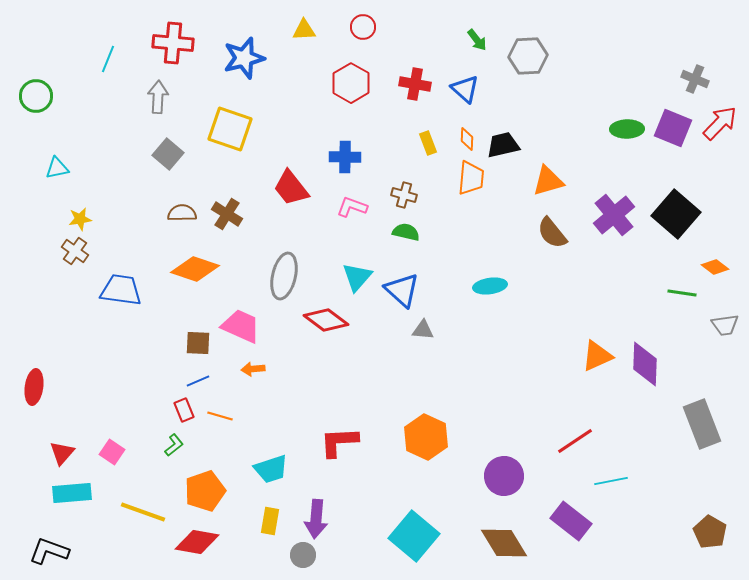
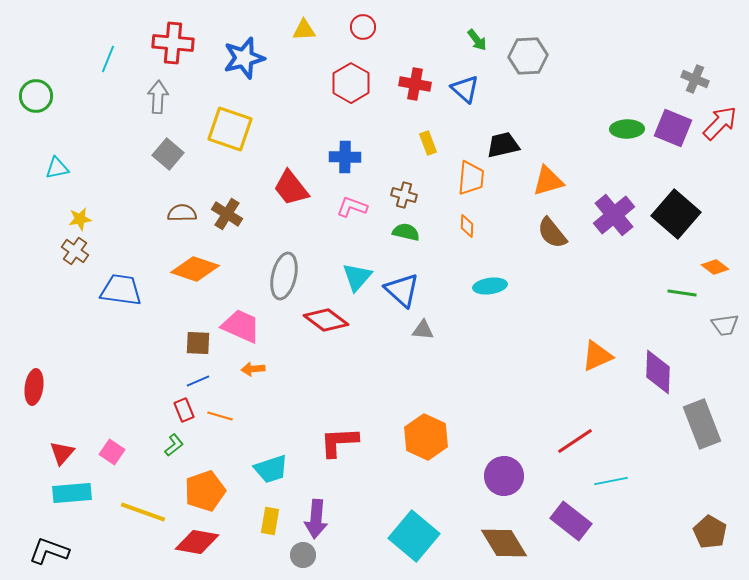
orange diamond at (467, 139): moved 87 px down
purple diamond at (645, 364): moved 13 px right, 8 px down
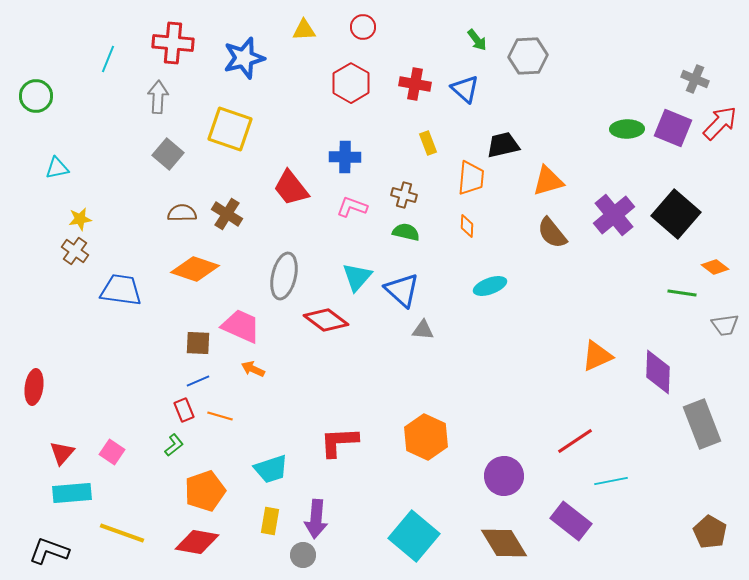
cyan ellipse at (490, 286): rotated 12 degrees counterclockwise
orange arrow at (253, 369): rotated 30 degrees clockwise
yellow line at (143, 512): moved 21 px left, 21 px down
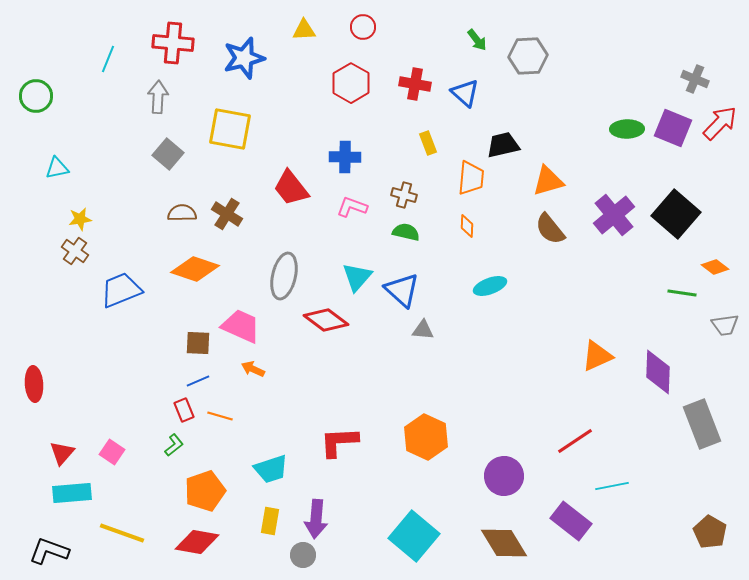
blue triangle at (465, 89): moved 4 px down
yellow square at (230, 129): rotated 9 degrees counterclockwise
brown semicircle at (552, 233): moved 2 px left, 4 px up
blue trapezoid at (121, 290): rotated 30 degrees counterclockwise
red ellipse at (34, 387): moved 3 px up; rotated 12 degrees counterclockwise
cyan line at (611, 481): moved 1 px right, 5 px down
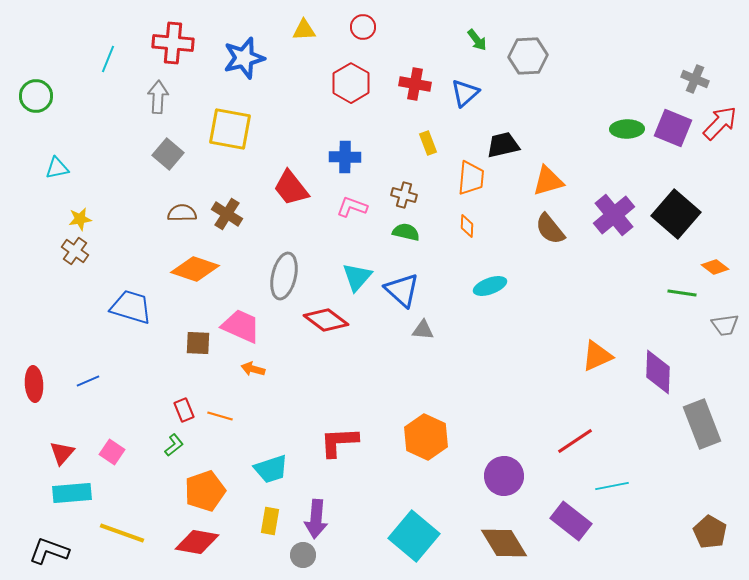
blue triangle at (465, 93): rotated 36 degrees clockwise
blue trapezoid at (121, 290): moved 10 px right, 17 px down; rotated 39 degrees clockwise
orange arrow at (253, 369): rotated 10 degrees counterclockwise
blue line at (198, 381): moved 110 px left
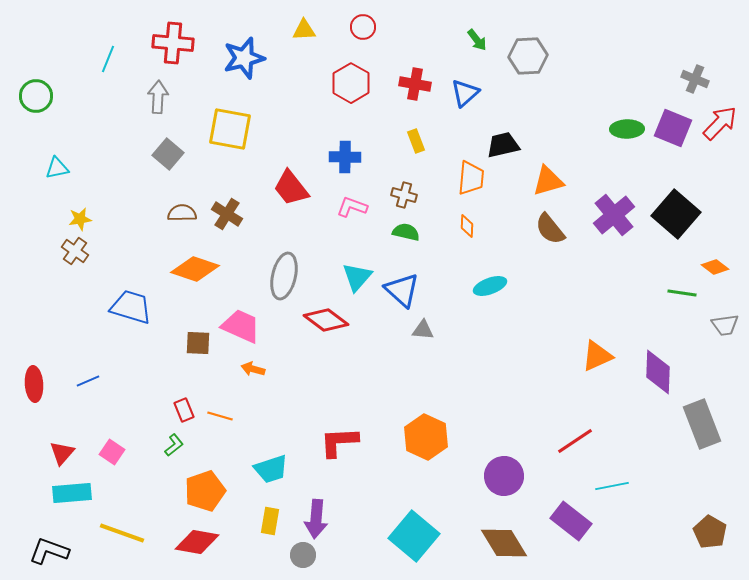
yellow rectangle at (428, 143): moved 12 px left, 2 px up
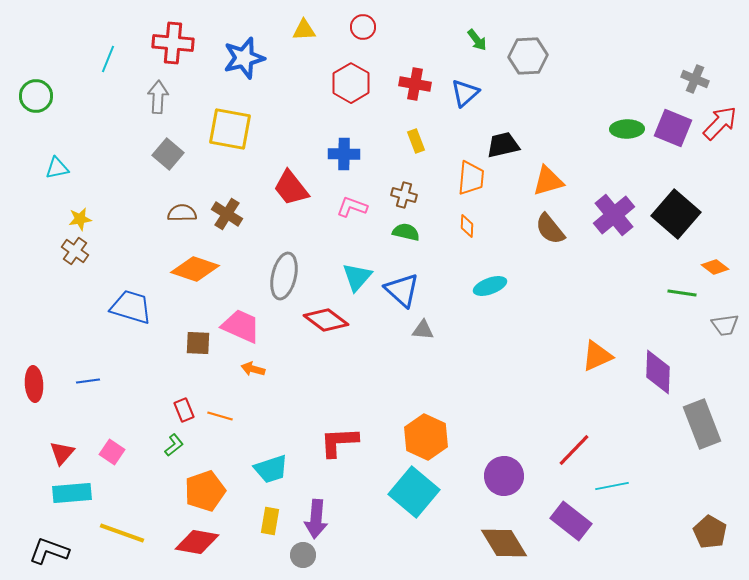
blue cross at (345, 157): moved 1 px left, 3 px up
blue line at (88, 381): rotated 15 degrees clockwise
red line at (575, 441): moved 1 px left, 9 px down; rotated 12 degrees counterclockwise
cyan square at (414, 536): moved 44 px up
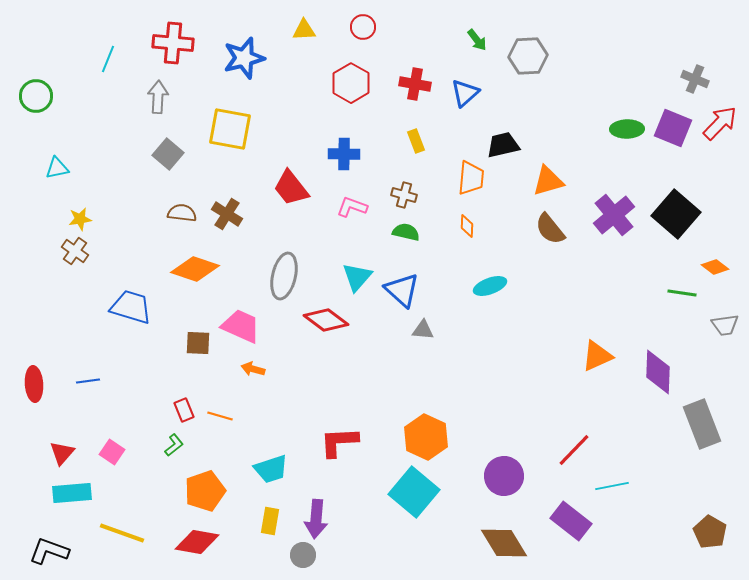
brown semicircle at (182, 213): rotated 8 degrees clockwise
